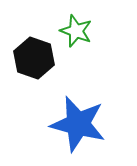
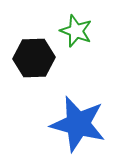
black hexagon: rotated 21 degrees counterclockwise
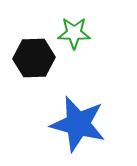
green star: moved 2 px left, 2 px down; rotated 20 degrees counterclockwise
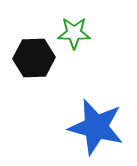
blue star: moved 18 px right, 3 px down
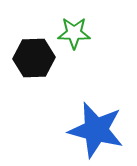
blue star: moved 3 px down
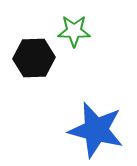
green star: moved 2 px up
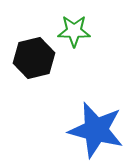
black hexagon: rotated 12 degrees counterclockwise
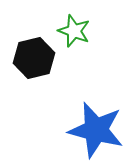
green star: rotated 20 degrees clockwise
